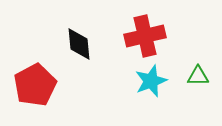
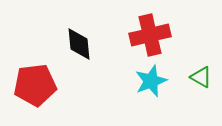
red cross: moved 5 px right, 1 px up
green triangle: moved 3 px right, 1 px down; rotated 30 degrees clockwise
red pentagon: rotated 21 degrees clockwise
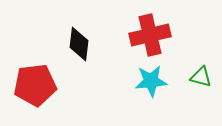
black diamond: rotated 12 degrees clockwise
green triangle: rotated 15 degrees counterclockwise
cyan star: rotated 16 degrees clockwise
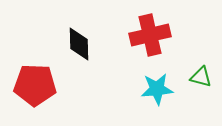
black diamond: rotated 8 degrees counterclockwise
cyan star: moved 6 px right, 8 px down
red pentagon: rotated 9 degrees clockwise
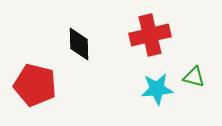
green triangle: moved 7 px left
red pentagon: rotated 12 degrees clockwise
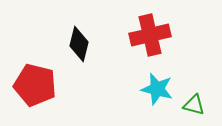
black diamond: rotated 16 degrees clockwise
green triangle: moved 28 px down
cyan star: rotated 20 degrees clockwise
